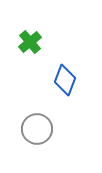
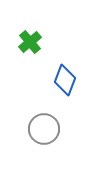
gray circle: moved 7 px right
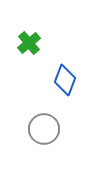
green cross: moved 1 px left, 1 px down
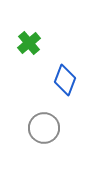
gray circle: moved 1 px up
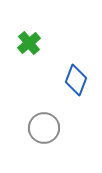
blue diamond: moved 11 px right
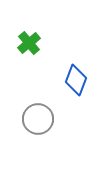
gray circle: moved 6 px left, 9 px up
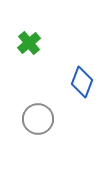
blue diamond: moved 6 px right, 2 px down
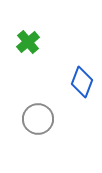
green cross: moved 1 px left, 1 px up
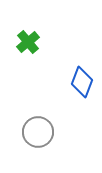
gray circle: moved 13 px down
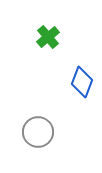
green cross: moved 20 px right, 5 px up
